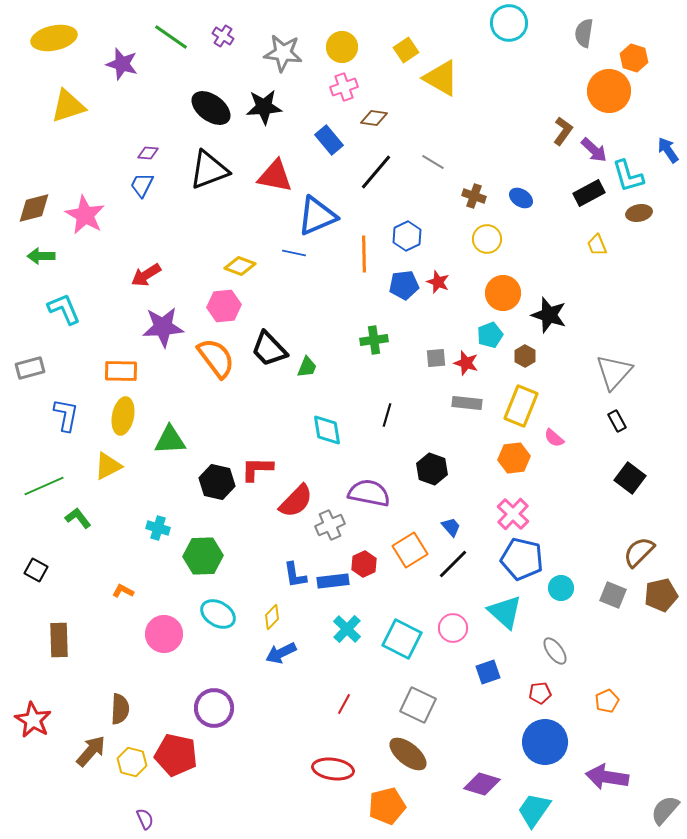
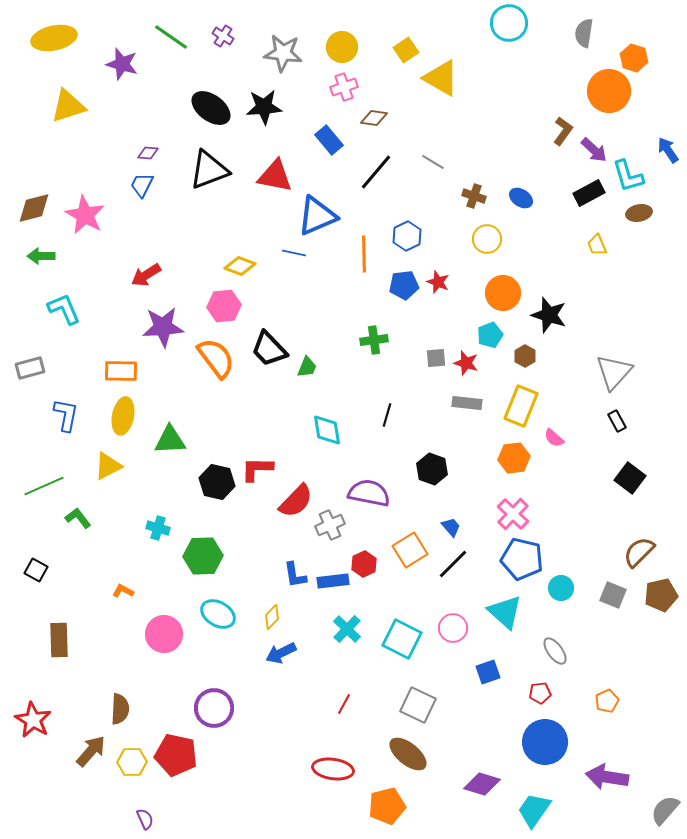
yellow hexagon at (132, 762): rotated 16 degrees counterclockwise
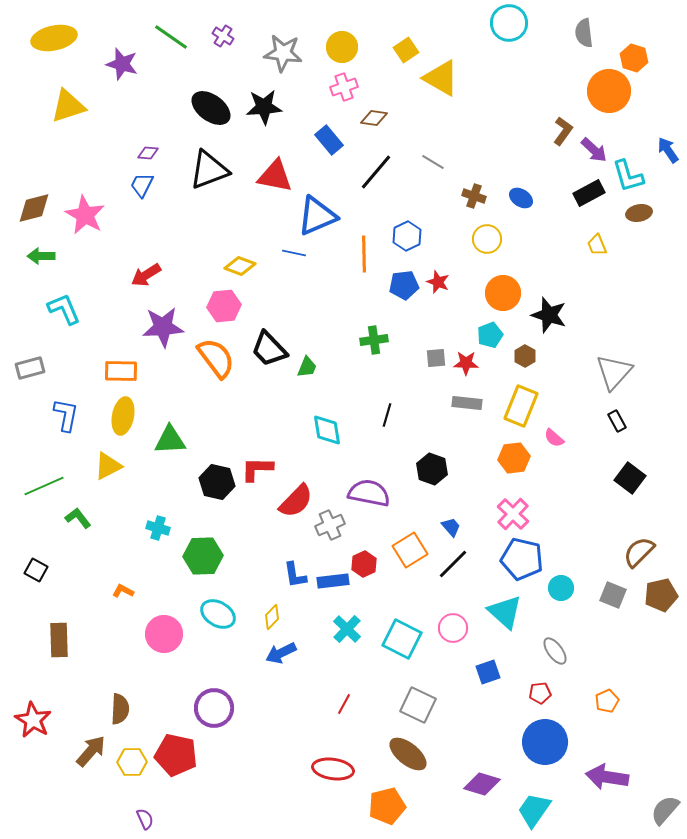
gray semicircle at (584, 33): rotated 16 degrees counterclockwise
red star at (466, 363): rotated 15 degrees counterclockwise
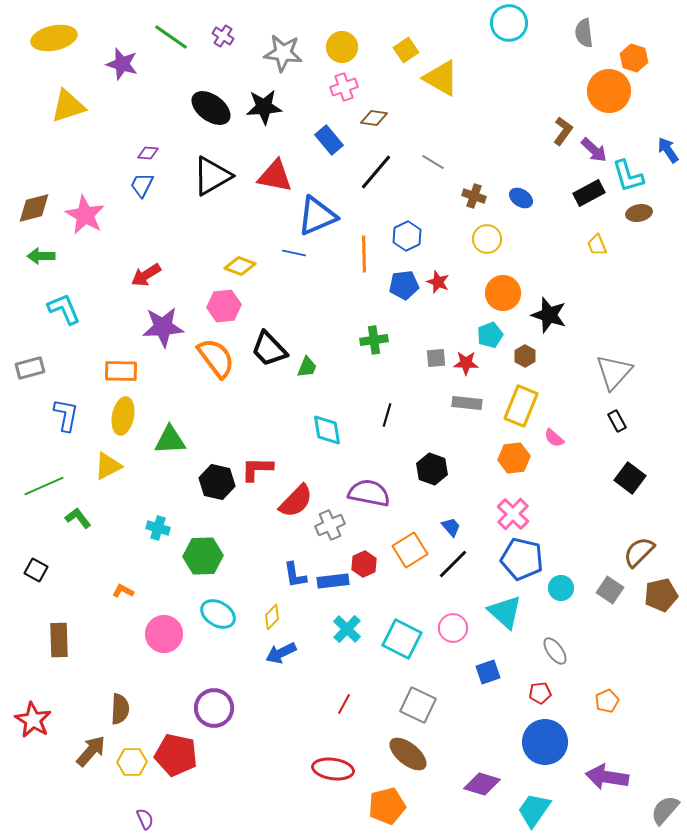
black triangle at (209, 170): moved 3 px right, 6 px down; rotated 9 degrees counterclockwise
gray square at (613, 595): moved 3 px left, 5 px up; rotated 12 degrees clockwise
